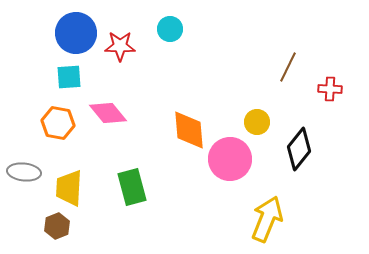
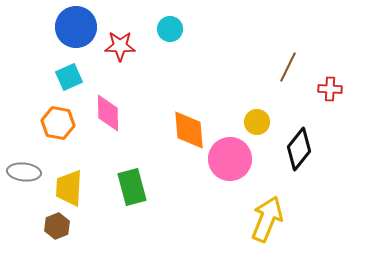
blue circle: moved 6 px up
cyan square: rotated 20 degrees counterclockwise
pink diamond: rotated 39 degrees clockwise
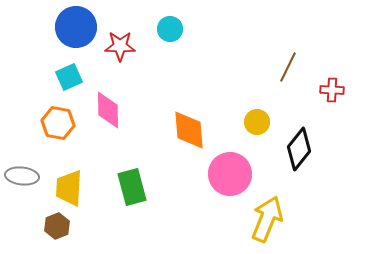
red cross: moved 2 px right, 1 px down
pink diamond: moved 3 px up
pink circle: moved 15 px down
gray ellipse: moved 2 px left, 4 px down
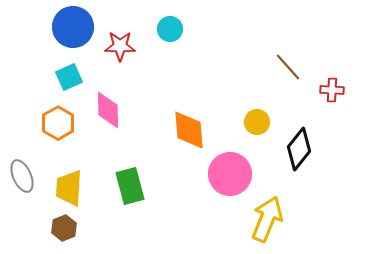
blue circle: moved 3 px left
brown line: rotated 68 degrees counterclockwise
orange hexagon: rotated 20 degrees clockwise
gray ellipse: rotated 60 degrees clockwise
green rectangle: moved 2 px left, 1 px up
brown hexagon: moved 7 px right, 2 px down
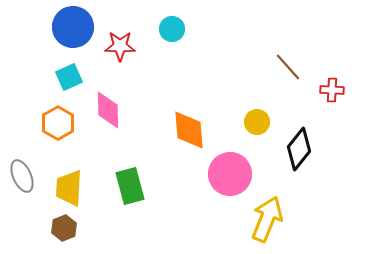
cyan circle: moved 2 px right
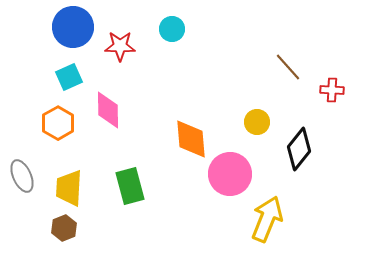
orange diamond: moved 2 px right, 9 px down
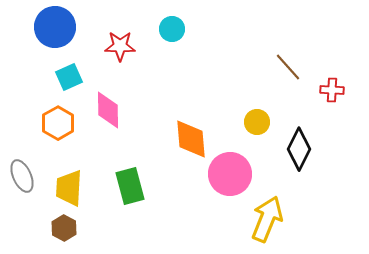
blue circle: moved 18 px left
black diamond: rotated 12 degrees counterclockwise
brown hexagon: rotated 10 degrees counterclockwise
